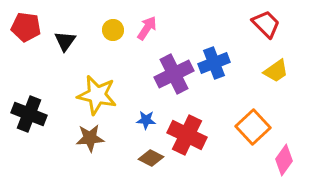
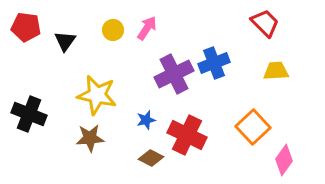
red trapezoid: moved 1 px left, 1 px up
yellow trapezoid: rotated 148 degrees counterclockwise
blue star: rotated 18 degrees counterclockwise
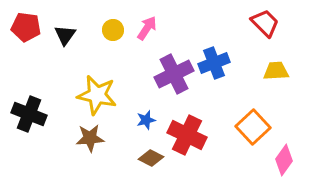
black triangle: moved 6 px up
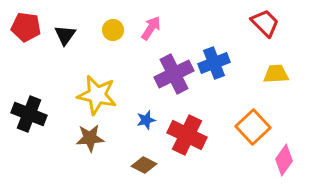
pink arrow: moved 4 px right
yellow trapezoid: moved 3 px down
brown diamond: moved 7 px left, 7 px down
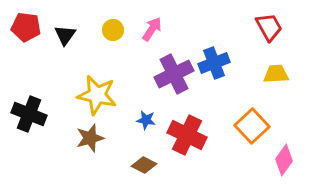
red trapezoid: moved 4 px right, 4 px down; rotated 16 degrees clockwise
pink arrow: moved 1 px right, 1 px down
blue star: rotated 24 degrees clockwise
orange square: moved 1 px left, 1 px up
brown star: rotated 12 degrees counterclockwise
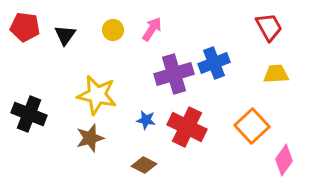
red pentagon: moved 1 px left
purple cross: rotated 9 degrees clockwise
red cross: moved 8 px up
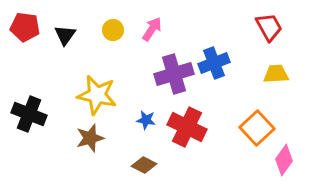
orange square: moved 5 px right, 2 px down
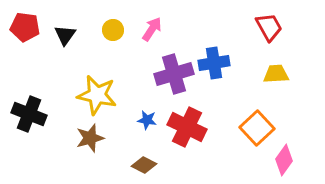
blue cross: rotated 12 degrees clockwise
blue star: moved 1 px right
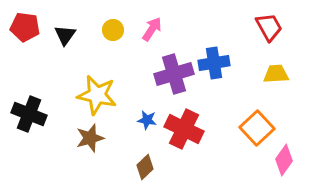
red cross: moved 3 px left, 2 px down
brown diamond: moved 1 px right, 2 px down; rotated 70 degrees counterclockwise
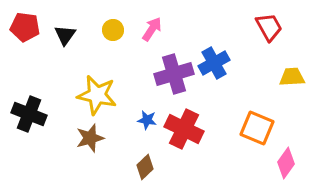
blue cross: rotated 20 degrees counterclockwise
yellow trapezoid: moved 16 px right, 3 px down
orange square: rotated 24 degrees counterclockwise
pink diamond: moved 2 px right, 3 px down
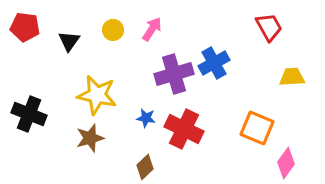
black triangle: moved 4 px right, 6 px down
blue star: moved 1 px left, 2 px up
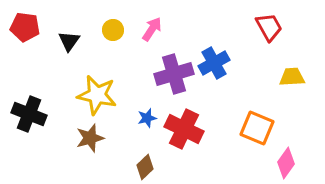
blue star: moved 1 px right; rotated 24 degrees counterclockwise
